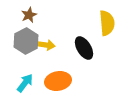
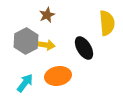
brown star: moved 18 px right
orange ellipse: moved 5 px up
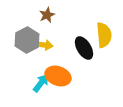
yellow semicircle: moved 3 px left, 12 px down
gray hexagon: moved 1 px right, 1 px up
yellow arrow: moved 2 px left
orange ellipse: rotated 30 degrees clockwise
cyan arrow: moved 16 px right
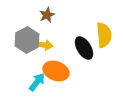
orange ellipse: moved 2 px left, 5 px up
cyan arrow: moved 4 px left, 1 px up
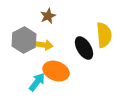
brown star: moved 1 px right, 1 px down
gray hexagon: moved 3 px left
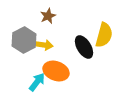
yellow semicircle: rotated 20 degrees clockwise
black ellipse: moved 1 px up
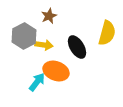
brown star: moved 1 px right
yellow semicircle: moved 3 px right, 2 px up
gray hexagon: moved 4 px up
black ellipse: moved 7 px left
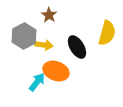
brown star: moved 1 px up; rotated 14 degrees counterclockwise
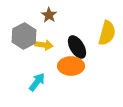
orange ellipse: moved 15 px right, 5 px up; rotated 20 degrees counterclockwise
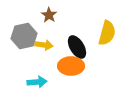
gray hexagon: rotated 15 degrees clockwise
cyan arrow: rotated 48 degrees clockwise
